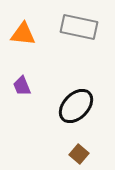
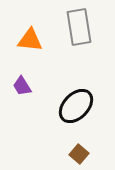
gray rectangle: rotated 69 degrees clockwise
orange triangle: moved 7 px right, 6 px down
purple trapezoid: rotated 10 degrees counterclockwise
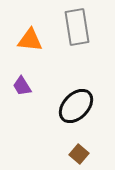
gray rectangle: moved 2 px left
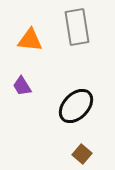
brown square: moved 3 px right
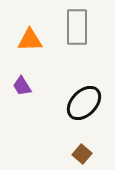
gray rectangle: rotated 9 degrees clockwise
orange triangle: rotated 8 degrees counterclockwise
black ellipse: moved 8 px right, 3 px up
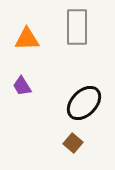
orange triangle: moved 3 px left, 1 px up
brown square: moved 9 px left, 11 px up
